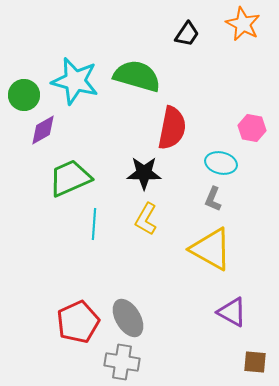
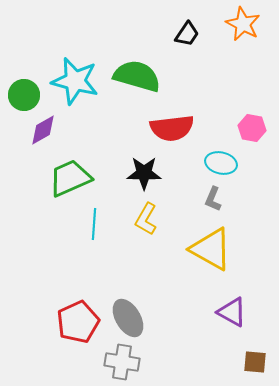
red semicircle: rotated 72 degrees clockwise
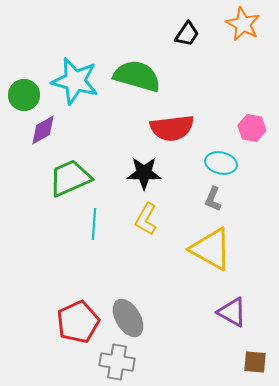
gray cross: moved 5 px left
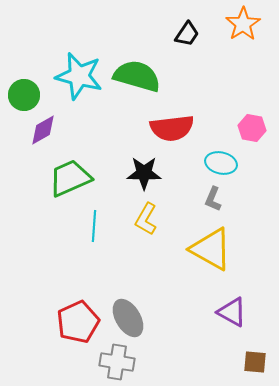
orange star: rotated 12 degrees clockwise
cyan star: moved 4 px right, 5 px up
cyan line: moved 2 px down
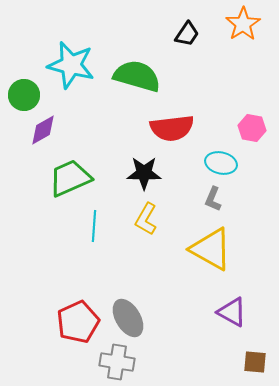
cyan star: moved 8 px left, 11 px up
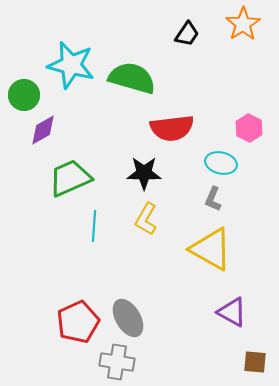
green semicircle: moved 5 px left, 2 px down
pink hexagon: moved 3 px left; rotated 16 degrees clockwise
